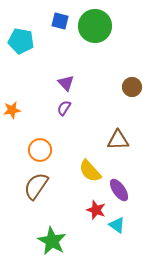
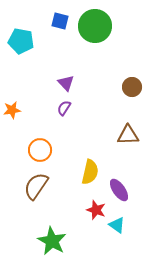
brown triangle: moved 10 px right, 5 px up
yellow semicircle: moved 1 px down; rotated 125 degrees counterclockwise
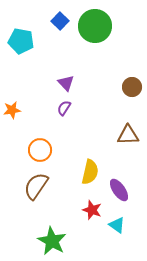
blue square: rotated 30 degrees clockwise
red star: moved 4 px left
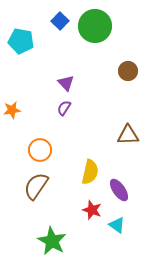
brown circle: moved 4 px left, 16 px up
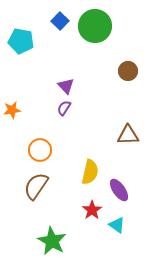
purple triangle: moved 3 px down
red star: rotated 18 degrees clockwise
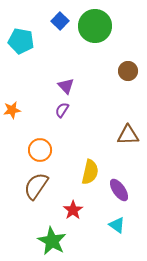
purple semicircle: moved 2 px left, 2 px down
red star: moved 19 px left
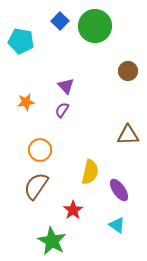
orange star: moved 14 px right, 8 px up
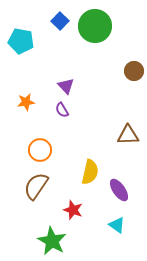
brown circle: moved 6 px right
purple semicircle: rotated 63 degrees counterclockwise
red star: rotated 18 degrees counterclockwise
